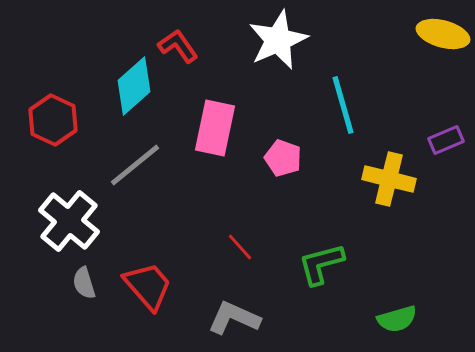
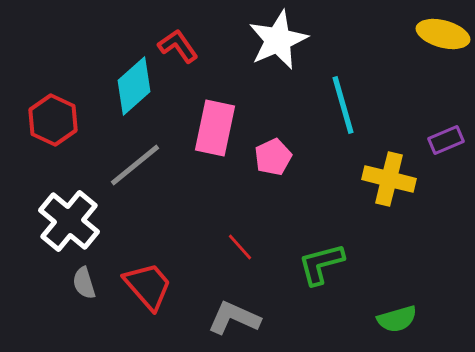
pink pentagon: moved 10 px left, 1 px up; rotated 27 degrees clockwise
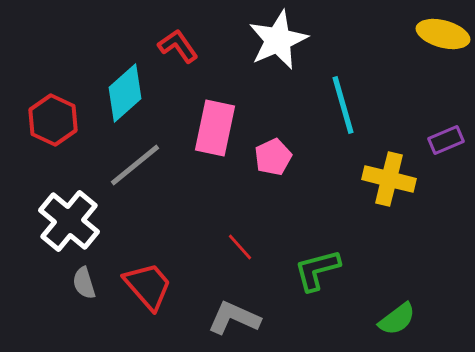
cyan diamond: moved 9 px left, 7 px down
green L-shape: moved 4 px left, 6 px down
green semicircle: rotated 21 degrees counterclockwise
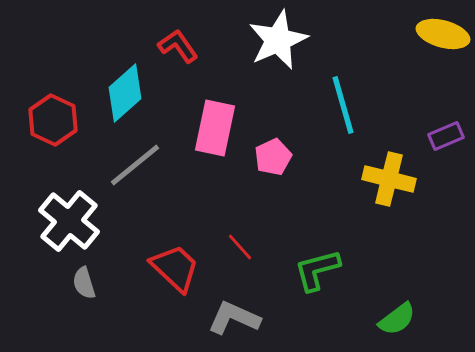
purple rectangle: moved 4 px up
red trapezoid: moved 27 px right, 18 px up; rotated 6 degrees counterclockwise
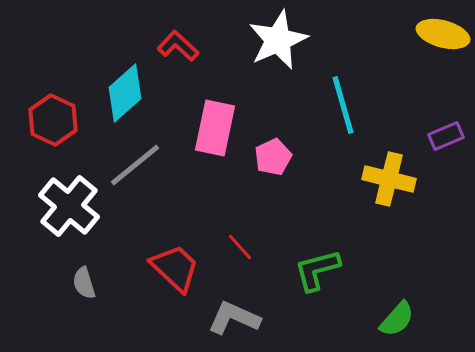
red L-shape: rotated 12 degrees counterclockwise
white cross: moved 15 px up
green semicircle: rotated 12 degrees counterclockwise
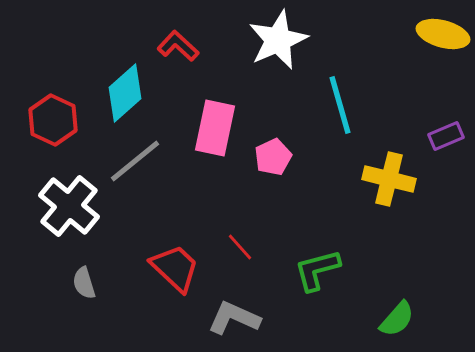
cyan line: moved 3 px left
gray line: moved 4 px up
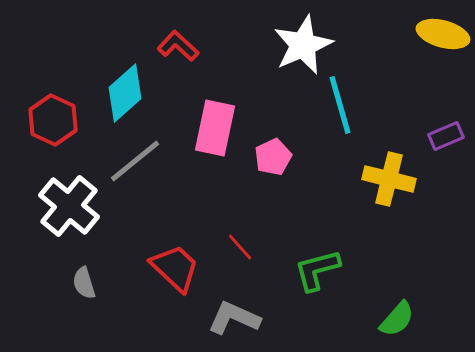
white star: moved 25 px right, 5 px down
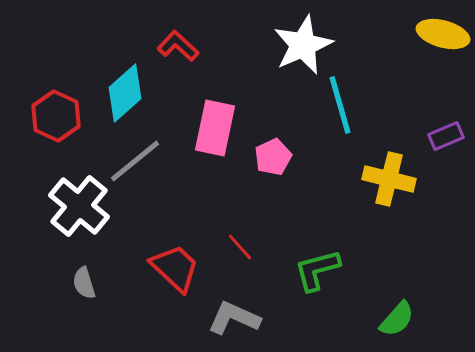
red hexagon: moved 3 px right, 4 px up
white cross: moved 10 px right
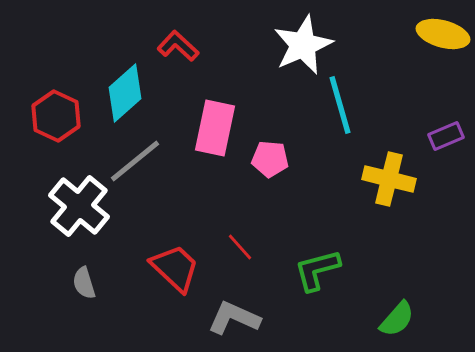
pink pentagon: moved 3 px left, 2 px down; rotated 30 degrees clockwise
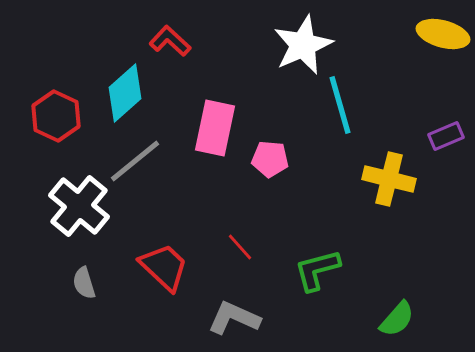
red L-shape: moved 8 px left, 5 px up
red trapezoid: moved 11 px left, 1 px up
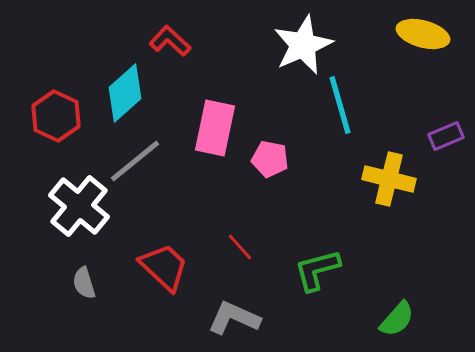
yellow ellipse: moved 20 px left
pink pentagon: rotated 6 degrees clockwise
